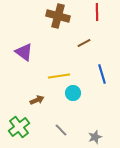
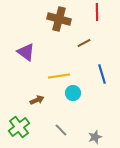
brown cross: moved 1 px right, 3 px down
purple triangle: moved 2 px right
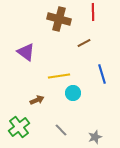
red line: moved 4 px left
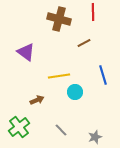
blue line: moved 1 px right, 1 px down
cyan circle: moved 2 px right, 1 px up
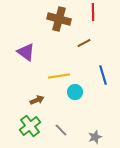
green cross: moved 11 px right, 1 px up
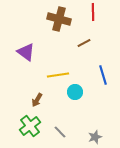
yellow line: moved 1 px left, 1 px up
brown arrow: rotated 144 degrees clockwise
gray line: moved 1 px left, 2 px down
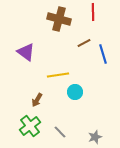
blue line: moved 21 px up
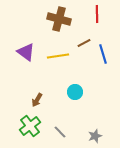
red line: moved 4 px right, 2 px down
yellow line: moved 19 px up
gray star: moved 1 px up
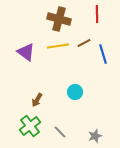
yellow line: moved 10 px up
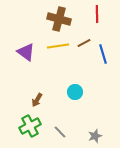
green cross: rotated 10 degrees clockwise
